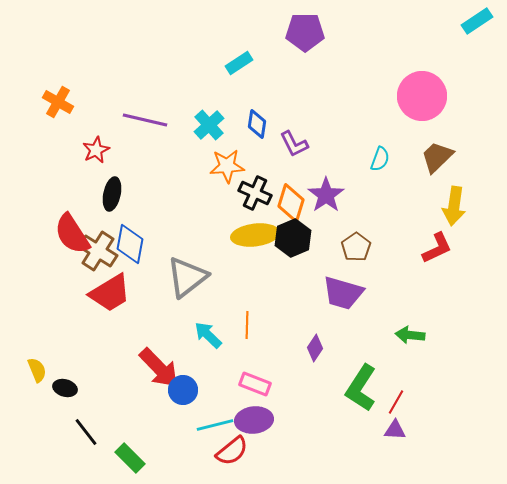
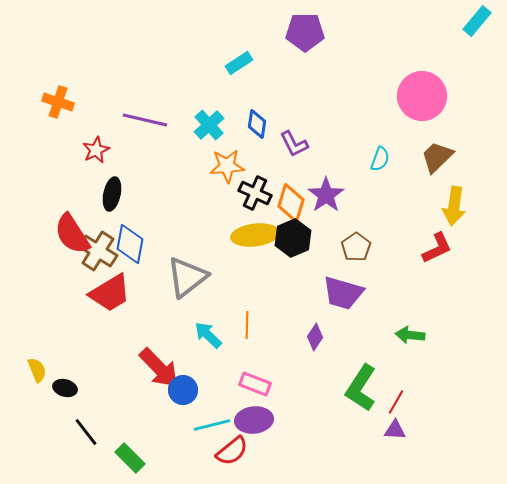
cyan rectangle at (477, 21): rotated 16 degrees counterclockwise
orange cross at (58, 102): rotated 12 degrees counterclockwise
purple diamond at (315, 348): moved 11 px up
cyan line at (215, 425): moved 3 px left
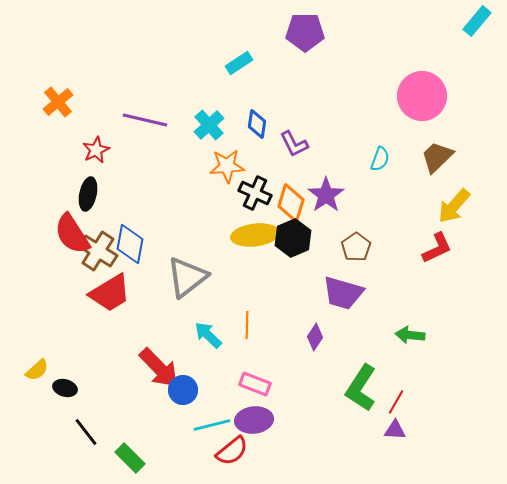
orange cross at (58, 102): rotated 32 degrees clockwise
black ellipse at (112, 194): moved 24 px left
yellow arrow at (454, 206): rotated 33 degrees clockwise
yellow semicircle at (37, 370): rotated 70 degrees clockwise
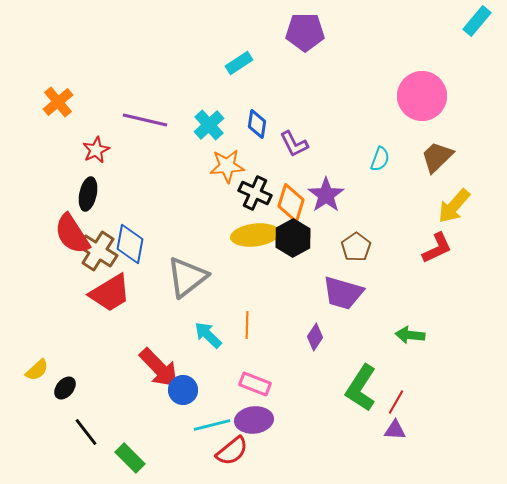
black hexagon at (293, 238): rotated 6 degrees counterclockwise
black ellipse at (65, 388): rotated 65 degrees counterclockwise
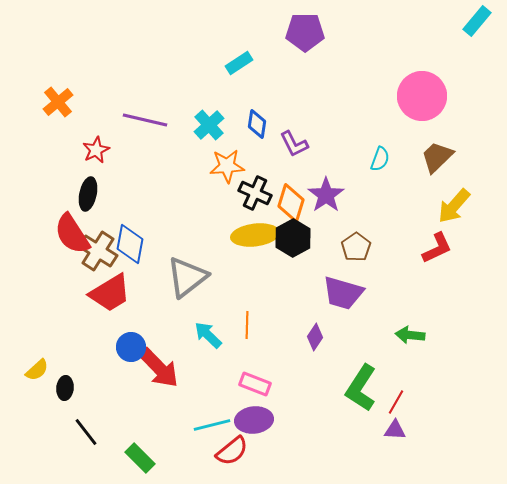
black ellipse at (65, 388): rotated 35 degrees counterclockwise
blue circle at (183, 390): moved 52 px left, 43 px up
green rectangle at (130, 458): moved 10 px right
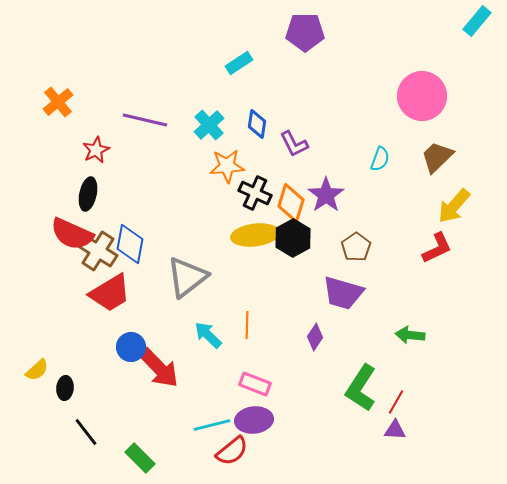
red semicircle at (72, 234): rotated 33 degrees counterclockwise
